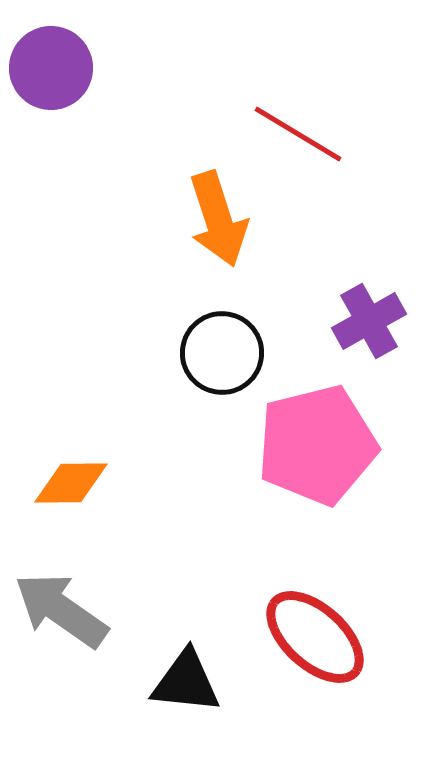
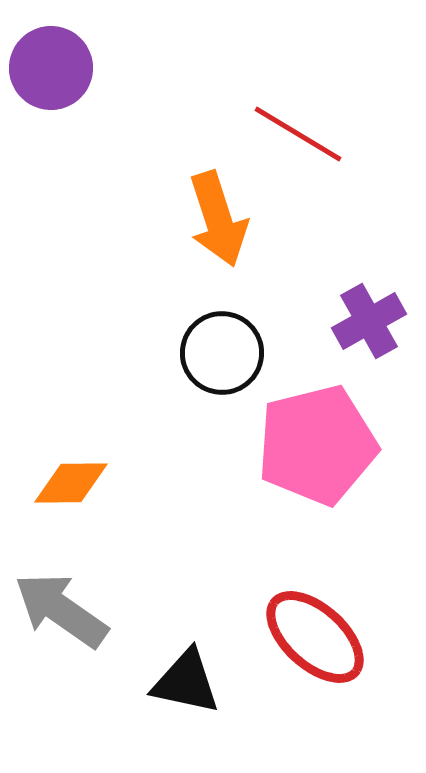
black triangle: rotated 6 degrees clockwise
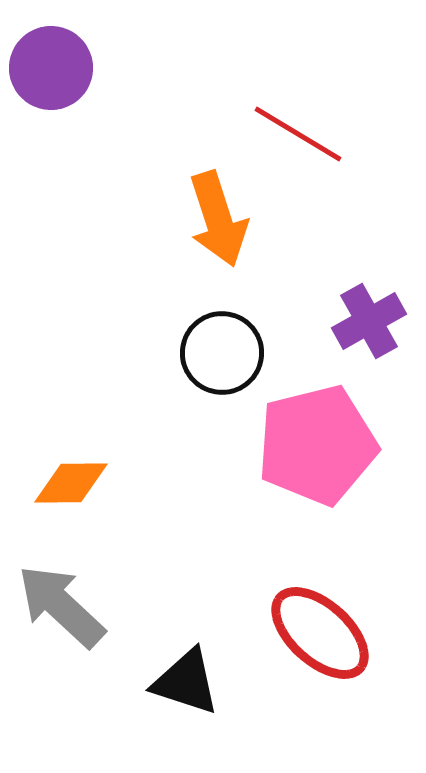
gray arrow: moved 4 px up; rotated 8 degrees clockwise
red ellipse: moved 5 px right, 4 px up
black triangle: rotated 6 degrees clockwise
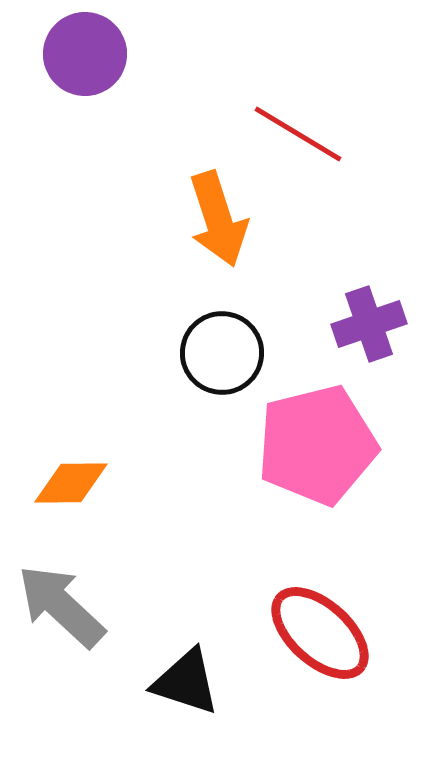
purple circle: moved 34 px right, 14 px up
purple cross: moved 3 px down; rotated 10 degrees clockwise
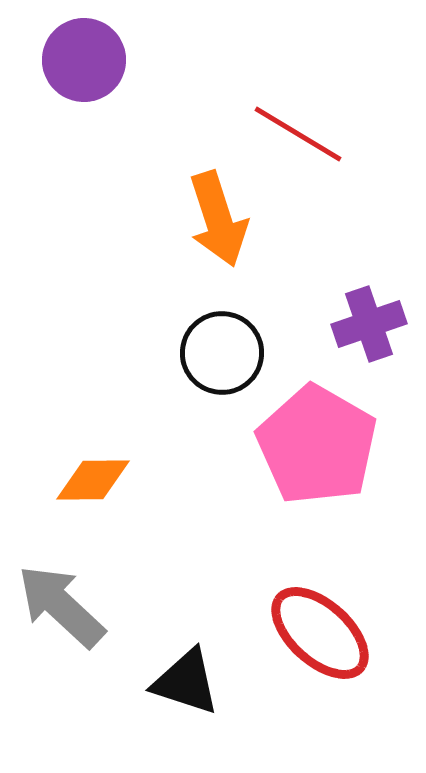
purple circle: moved 1 px left, 6 px down
pink pentagon: rotated 28 degrees counterclockwise
orange diamond: moved 22 px right, 3 px up
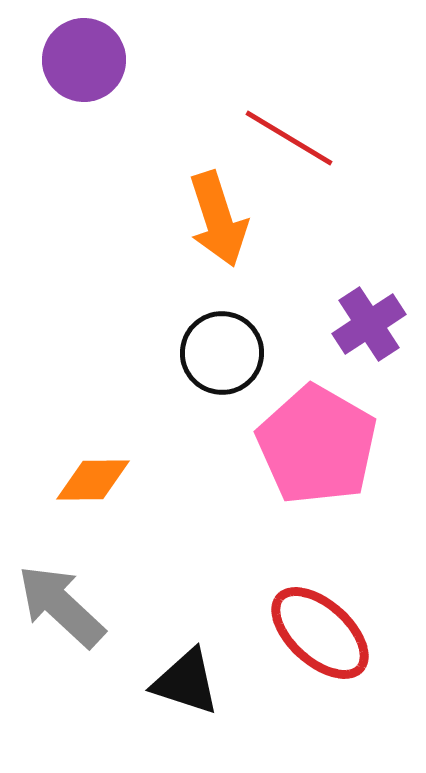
red line: moved 9 px left, 4 px down
purple cross: rotated 14 degrees counterclockwise
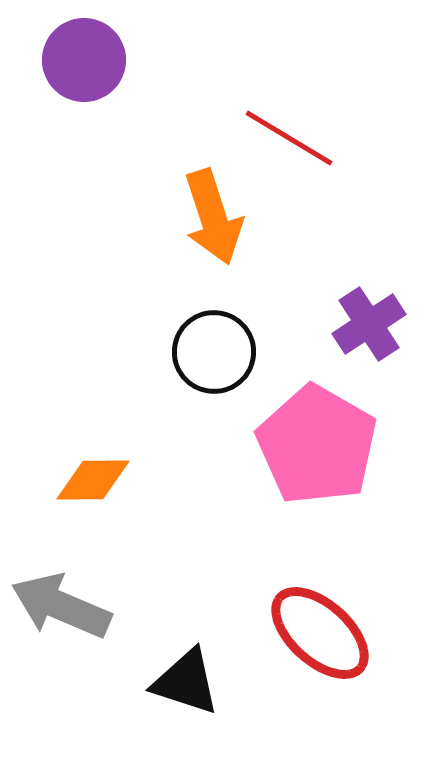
orange arrow: moved 5 px left, 2 px up
black circle: moved 8 px left, 1 px up
gray arrow: rotated 20 degrees counterclockwise
